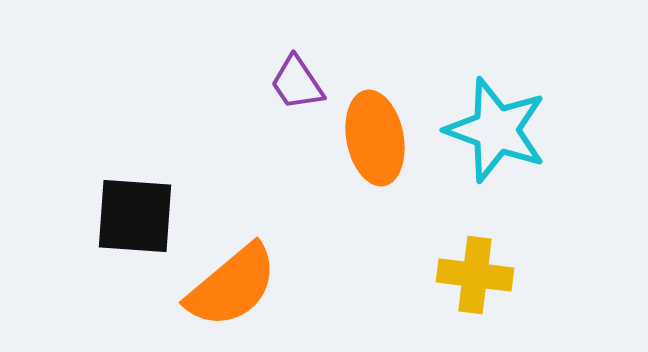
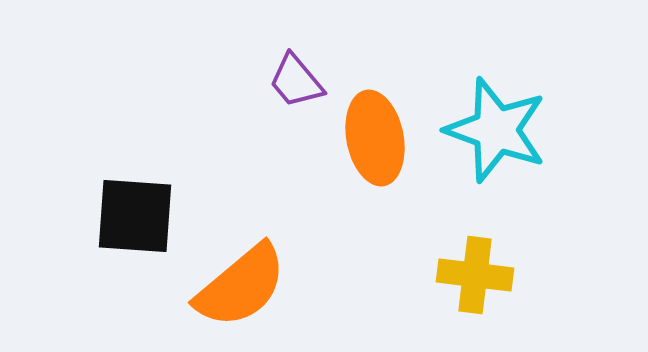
purple trapezoid: moved 1 px left, 2 px up; rotated 6 degrees counterclockwise
orange semicircle: moved 9 px right
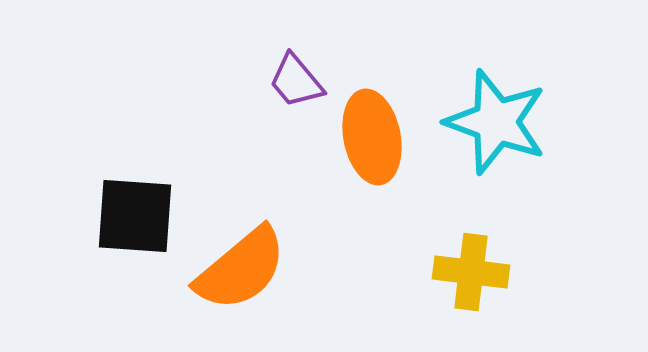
cyan star: moved 8 px up
orange ellipse: moved 3 px left, 1 px up
yellow cross: moved 4 px left, 3 px up
orange semicircle: moved 17 px up
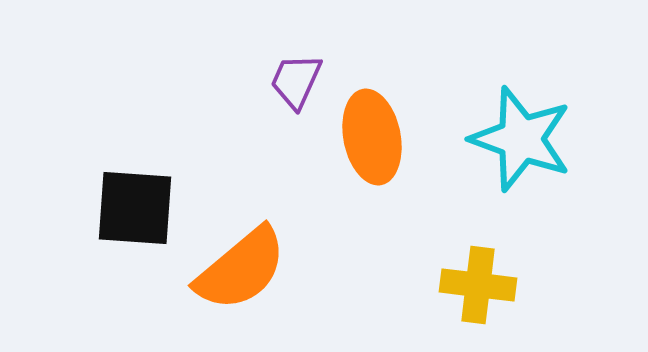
purple trapezoid: rotated 64 degrees clockwise
cyan star: moved 25 px right, 17 px down
black square: moved 8 px up
yellow cross: moved 7 px right, 13 px down
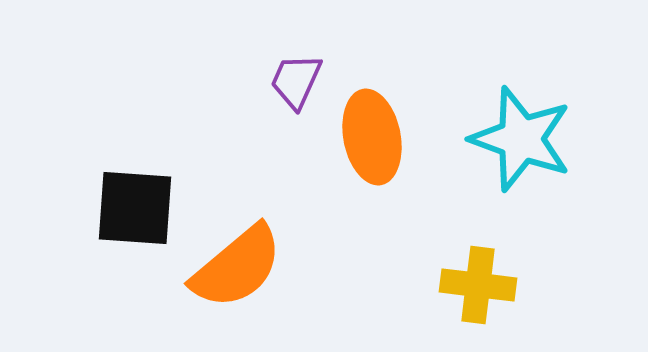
orange semicircle: moved 4 px left, 2 px up
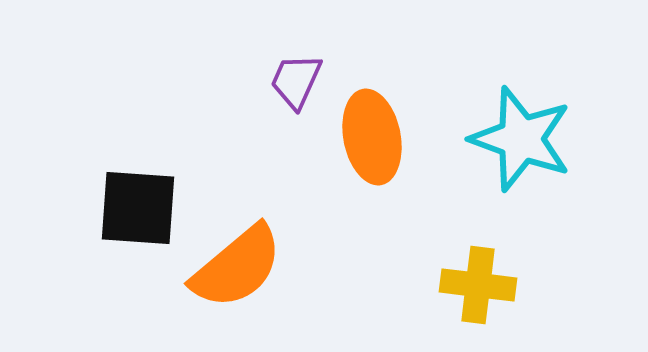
black square: moved 3 px right
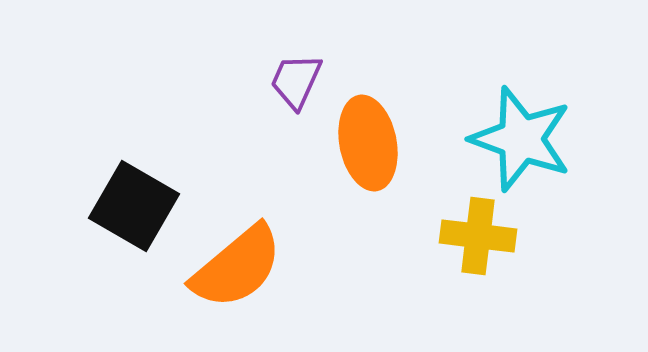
orange ellipse: moved 4 px left, 6 px down
black square: moved 4 px left, 2 px up; rotated 26 degrees clockwise
yellow cross: moved 49 px up
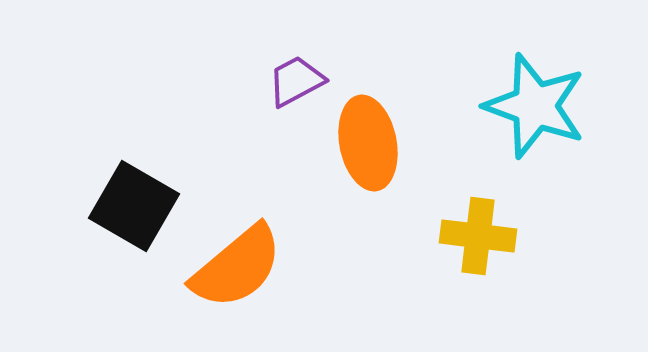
purple trapezoid: rotated 38 degrees clockwise
cyan star: moved 14 px right, 33 px up
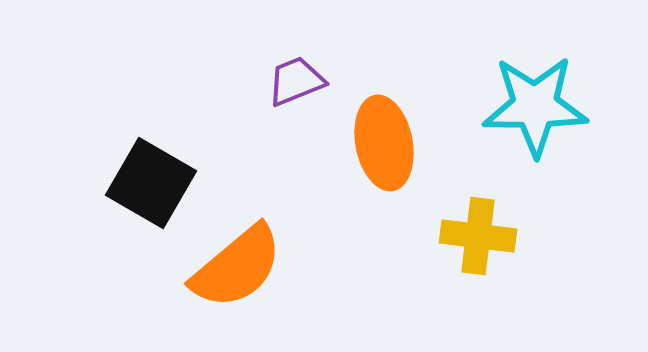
purple trapezoid: rotated 6 degrees clockwise
cyan star: rotated 20 degrees counterclockwise
orange ellipse: moved 16 px right
black square: moved 17 px right, 23 px up
